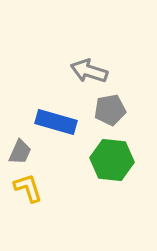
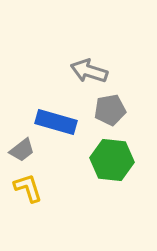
gray trapezoid: moved 2 px right, 2 px up; rotated 28 degrees clockwise
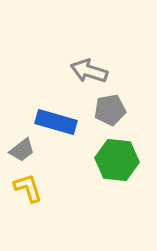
green hexagon: moved 5 px right
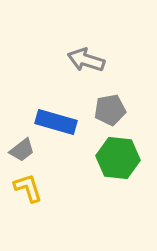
gray arrow: moved 3 px left, 11 px up
green hexagon: moved 1 px right, 2 px up
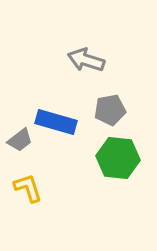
gray trapezoid: moved 2 px left, 10 px up
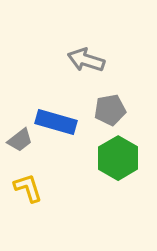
green hexagon: rotated 24 degrees clockwise
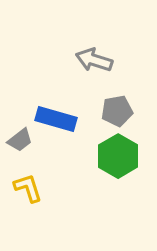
gray arrow: moved 8 px right
gray pentagon: moved 7 px right, 1 px down
blue rectangle: moved 3 px up
green hexagon: moved 2 px up
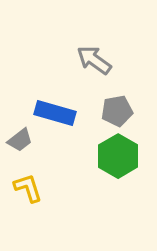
gray arrow: rotated 18 degrees clockwise
blue rectangle: moved 1 px left, 6 px up
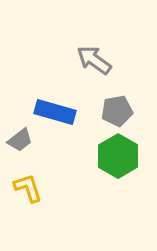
blue rectangle: moved 1 px up
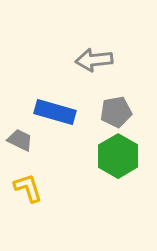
gray arrow: rotated 42 degrees counterclockwise
gray pentagon: moved 1 px left, 1 px down
gray trapezoid: rotated 116 degrees counterclockwise
